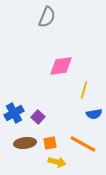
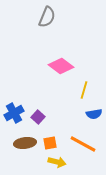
pink diamond: rotated 45 degrees clockwise
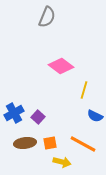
blue semicircle: moved 1 px right, 2 px down; rotated 35 degrees clockwise
yellow arrow: moved 5 px right
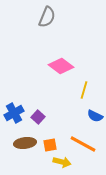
orange square: moved 2 px down
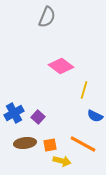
yellow arrow: moved 1 px up
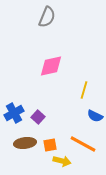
pink diamond: moved 10 px left; rotated 50 degrees counterclockwise
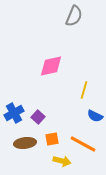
gray semicircle: moved 27 px right, 1 px up
orange square: moved 2 px right, 6 px up
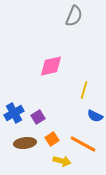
purple square: rotated 16 degrees clockwise
orange square: rotated 24 degrees counterclockwise
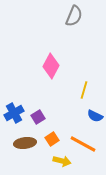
pink diamond: rotated 50 degrees counterclockwise
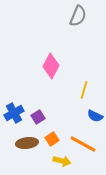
gray semicircle: moved 4 px right
brown ellipse: moved 2 px right
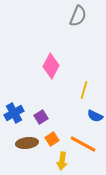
purple square: moved 3 px right
yellow arrow: rotated 84 degrees clockwise
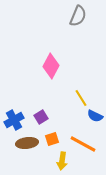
yellow line: moved 3 px left, 8 px down; rotated 48 degrees counterclockwise
blue cross: moved 7 px down
orange square: rotated 16 degrees clockwise
